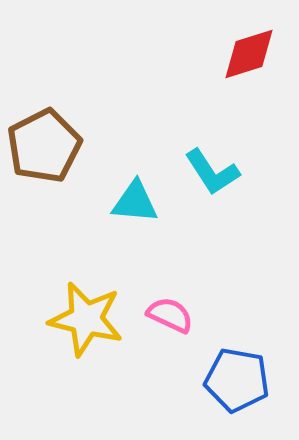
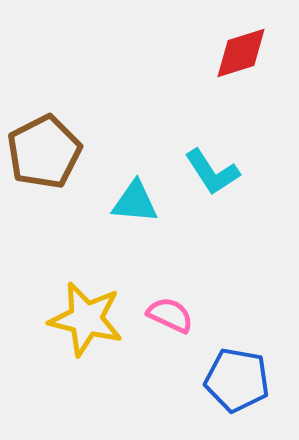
red diamond: moved 8 px left, 1 px up
brown pentagon: moved 6 px down
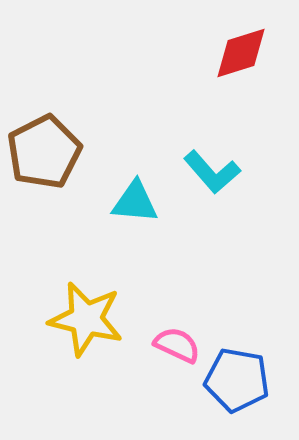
cyan L-shape: rotated 8 degrees counterclockwise
pink semicircle: moved 7 px right, 30 px down
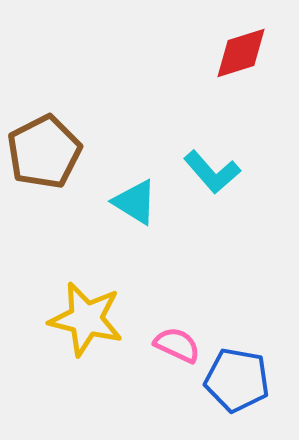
cyan triangle: rotated 27 degrees clockwise
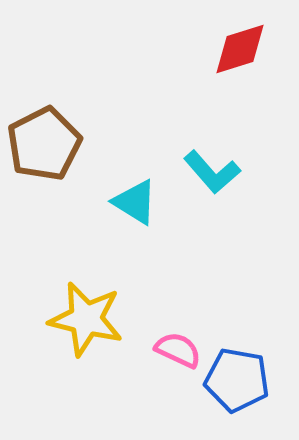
red diamond: moved 1 px left, 4 px up
brown pentagon: moved 8 px up
pink semicircle: moved 1 px right, 5 px down
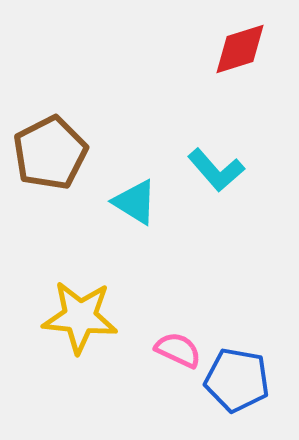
brown pentagon: moved 6 px right, 9 px down
cyan L-shape: moved 4 px right, 2 px up
yellow star: moved 6 px left, 2 px up; rotated 8 degrees counterclockwise
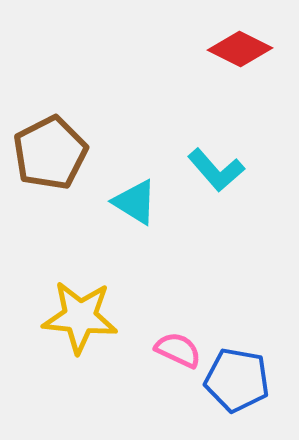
red diamond: rotated 44 degrees clockwise
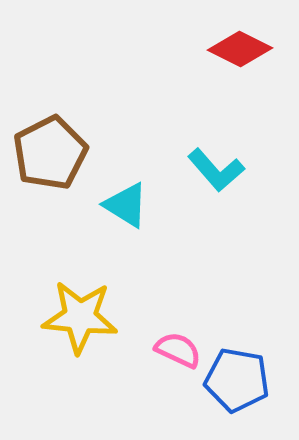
cyan triangle: moved 9 px left, 3 px down
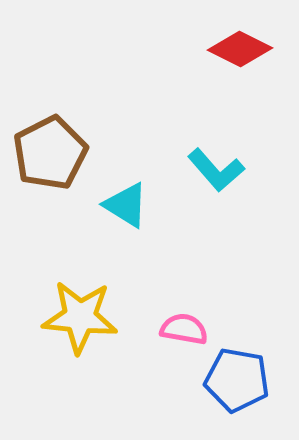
pink semicircle: moved 6 px right, 21 px up; rotated 15 degrees counterclockwise
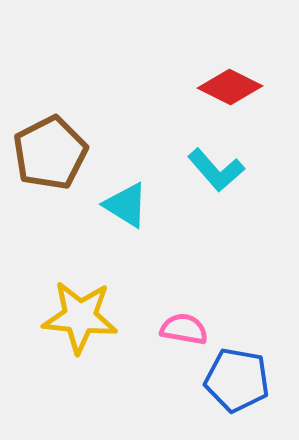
red diamond: moved 10 px left, 38 px down
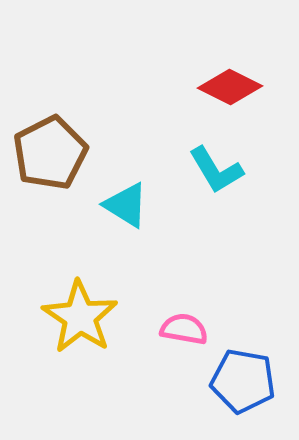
cyan L-shape: rotated 10 degrees clockwise
yellow star: rotated 28 degrees clockwise
blue pentagon: moved 6 px right, 1 px down
